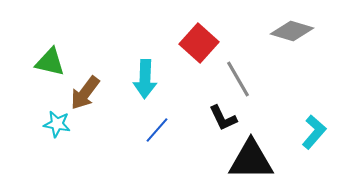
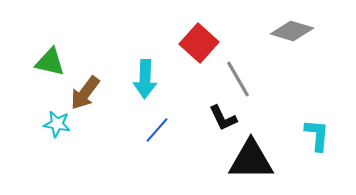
cyan L-shape: moved 3 px right, 3 px down; rotated 36 degrees counterclockwise
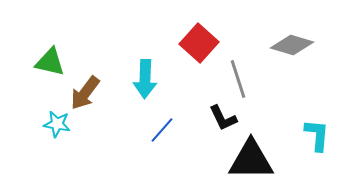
gray diamond: moved 14 px down
gray line: rotated 12 degrees clockwise
blue line: moved 5 px right
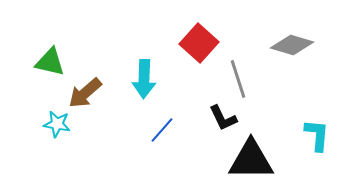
cyan arrow: moved 1 px left
brown arrow: rotated 12 degrees clockwise
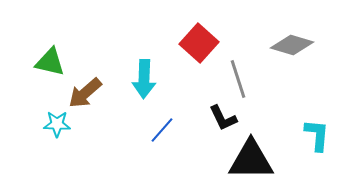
cyan star: rotated 8 degrees counterclockwise
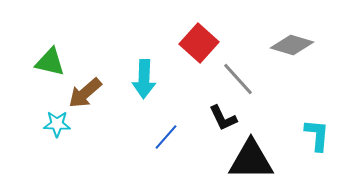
gray line: rotated 24 degrees counterclockwise
blue line: moved 4 px right, 7 px down
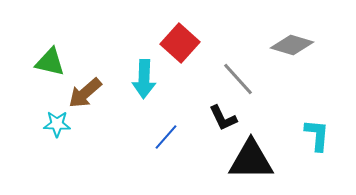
red square: moved 19 px left
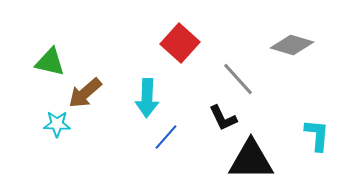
cyan arrow: moved 3 px right, 19 px down
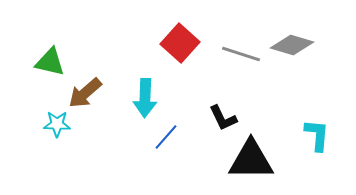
gray line: moved 3 px right, 25 px up; rotated 30 degrees counterclockwise
cyan arrow: moved 2 px left
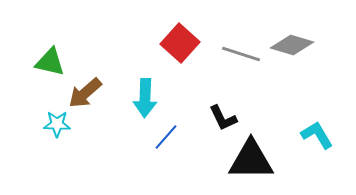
cyan L-shape: rotated 36 degrees counterclockwise
